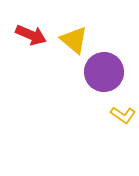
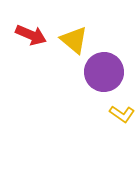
yellow L-shape: moved 1 px left, 1 px up
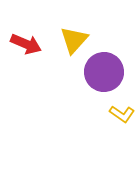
red arrow: moved 5 px left, 9 px down
yellow triangle: rotated 32 degrees clockwise
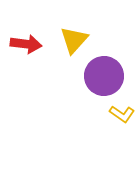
red arrow: rotated 16 degrees counterclockwise
purple circle: moved 4 px down
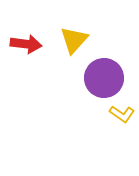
purple circle: moved 2 px down
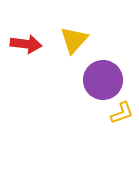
purple circle: moved 1 px left, 2 px down
yellow L-shape: moved 1 px up; rotated 55 degrees counterclockwise
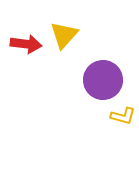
yellow triangle: moved 10 px left, 5 px up
yellow L-shape: moved 1 px right, 3 px down; rotated 35 degrees clockwise
